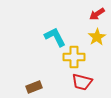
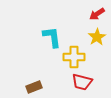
cyan L-shape: moved 3 px left; rotated 20 degrees clockwise
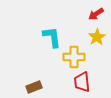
red arrow: moved 1 px left
red trapezoid: rotated 70 degrees clockwise
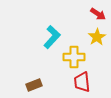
red arrow: moved 2 px right; rotated 112 degrees counterclockwise
cyan L-shape: rotated 50 degrees clockwise
brown rectangle: moved 2 px up
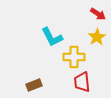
cyan L-shape: rotated 110 degrees clockwise
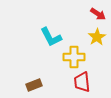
cyan L-shape: moved 1 px left
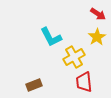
yellow cross: rotated 30 degrees counterclockwise
red trapezoid: moved 2 px right
